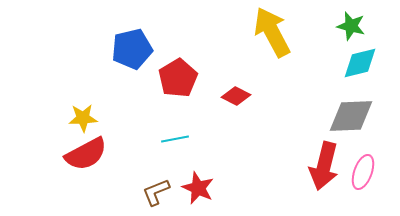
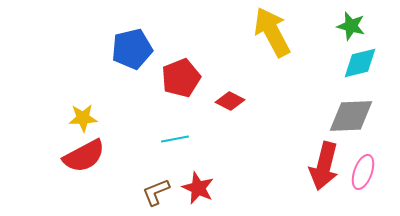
red pentagon: moved 3 px right; rotated 9 degrees clockwise
red diamond: moved 6 px left, 5 px down
red semicircle: moved 2 px left, 2 px down
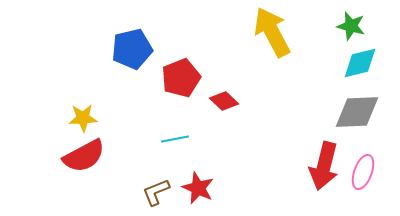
red diamond: moved 6 px left; rotated 16 degrees clockwise
gray diamond: moved 6 px right, 4 px up
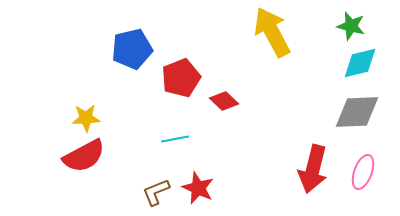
yellow star: moved 3 px right
red arrow: moved 11 px left, 3 px down
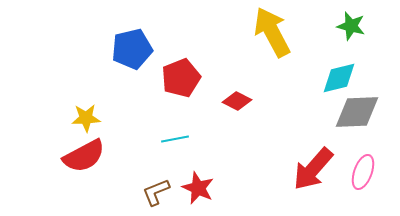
cyan diamond: moved 21 px left, 15 px down
red diamond: moved 13 px right; rotated 16 degrees counterclockwise
red arrow: rotated 27 degrees clockwise
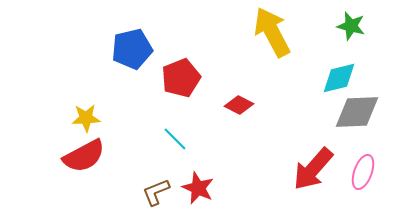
red diamond: moved 2 px right, 4 px down
cyan line: rotated 56 degrees clockwise
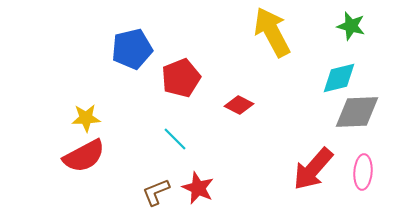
pink ellipse: rotated 16 degrees counterclockwise
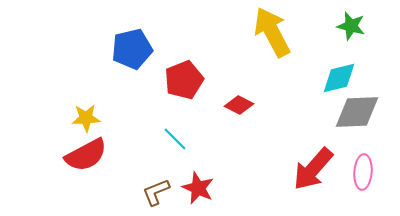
red pentagon: moved 3 px right, 2 px down
red semicircle: moved 2 px right, 1 px up
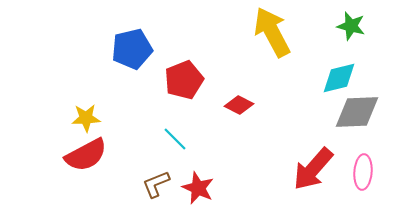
brown L-shape: moved 8 px up
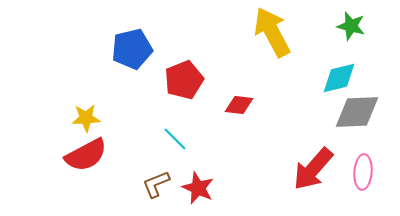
red diamond: rotated 20 degrees counterclockwise
